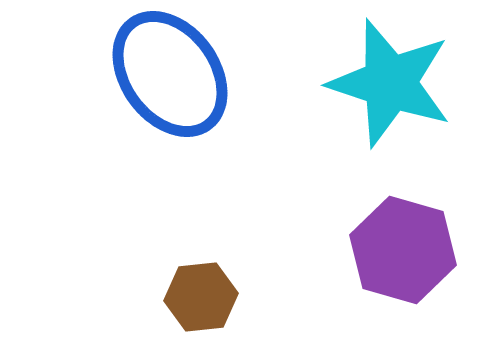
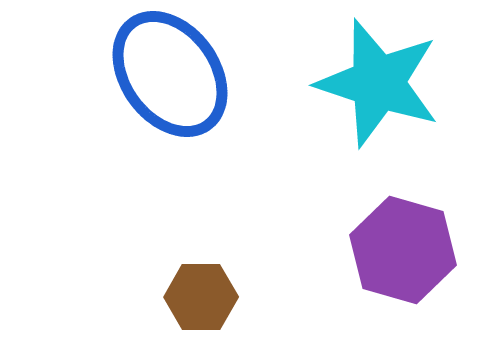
cyan star: moved 12 px left
brown hexagon: rotated 6 degrees clockwise
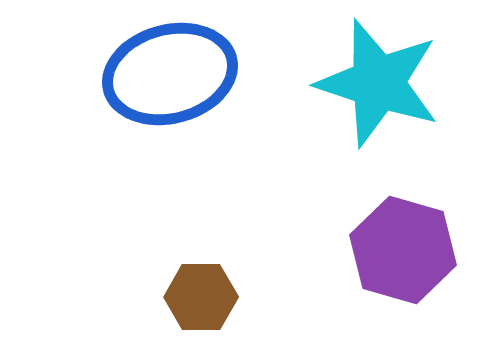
blue ellipse: rotated 69 degrees counterclockwise
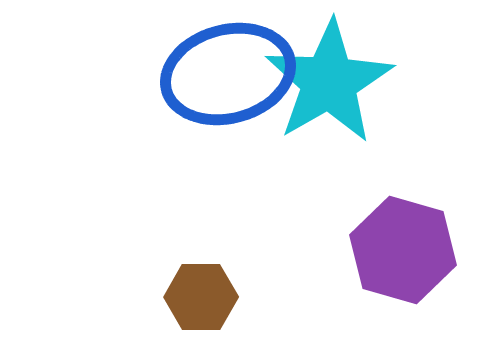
blue ellipse: moved 58 px right
cyan star: moved 49 px left, 1 px up; rotated 24 degrees clockwise
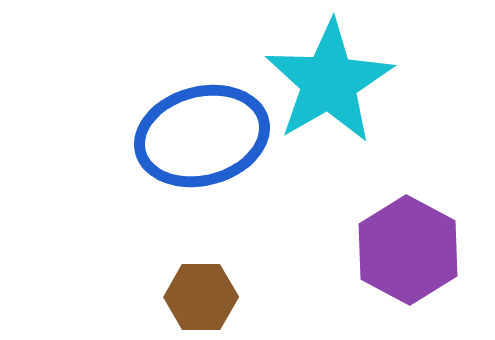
blue ellipse: moved 26 px left, 62 px down
purple hexagon: moved 5 px right; rotated 12 degrees clockwise
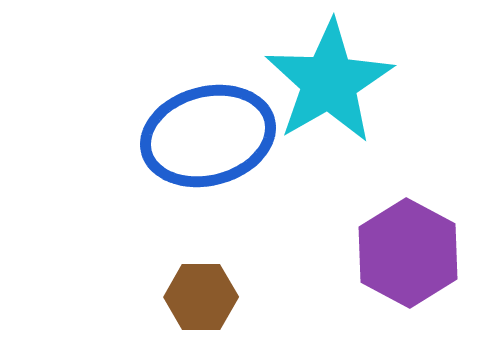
blue ellipse: moved 6 px right
purple hexagon: moved 3 px down
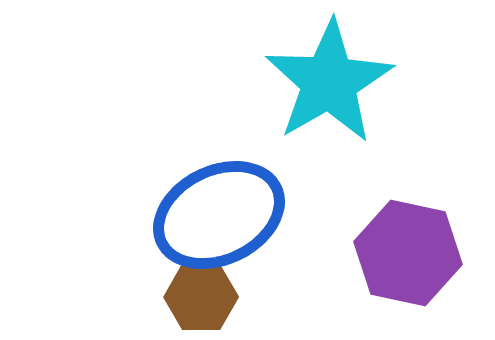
blue ellipse: moved 11 px right, 79 px down; rotated 11 degrees counterclockwise
purple hexagon: rotated 16 degrees counterclockwise
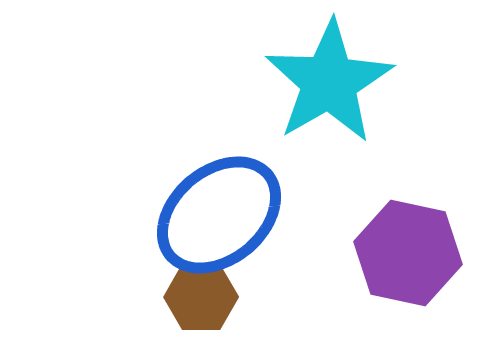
blue ellipse: rotated 14 degrees counterclockwise
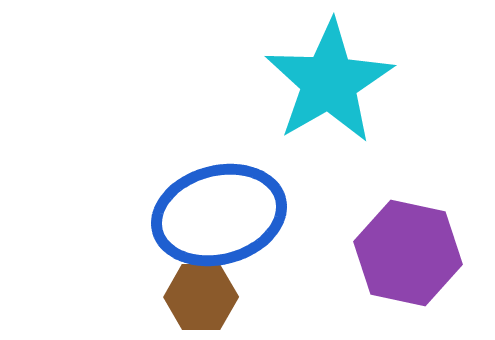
blue ellipse: rotated 25 degrees clockwise
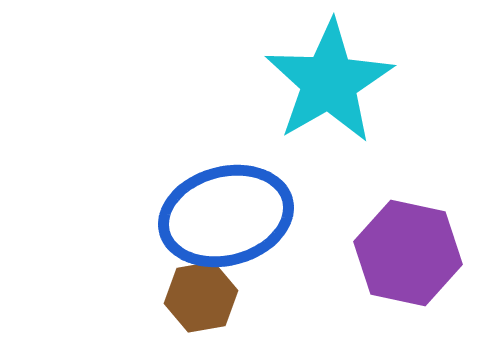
blue ellipse: moved 7 px right, 1 px down
brown hexagon: rotated 10 degrees counterclockwise
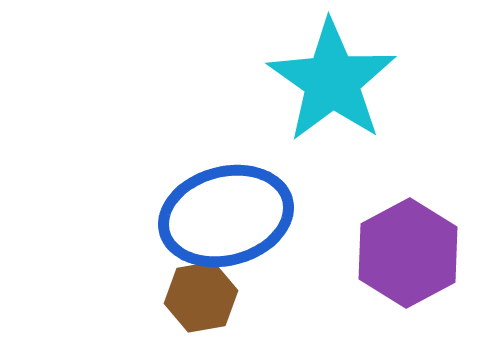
cyan star: moved 3 px right, 1 px up; rotated 7 degrees counterclockwise
purple hexagon: rotated 20 degrees clockwise
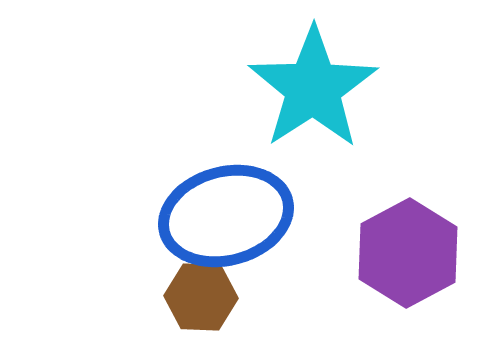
cyan star: moved 19 px left, 7 px down; rotated 4 degrees clockwise
brown hexagon: rotated 12 degrees clockwise
